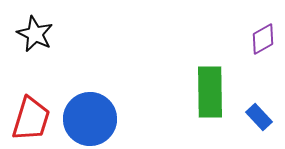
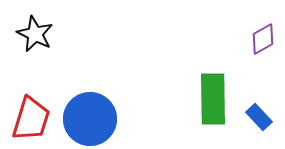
green rectangle: moved 3 px right, 7 px down
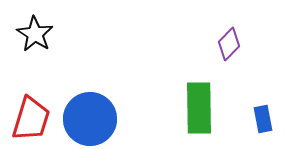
black star: rotated 6 degrees clockwise
purple diamond: moved 34 px left, 5 px down; rotated 16 degrees counterclockwise
green rectangle: moved 14 px left, 9 px down
blue rectangle: moved 4 px right, 2 px down; rotated 32 degrees clockwise
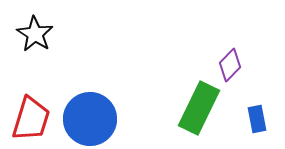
purple diamond: moved 1 px right, 21 px down
green rectangle: rotated 27 degrees clockwise
blue rectangle: moved 6 px left
